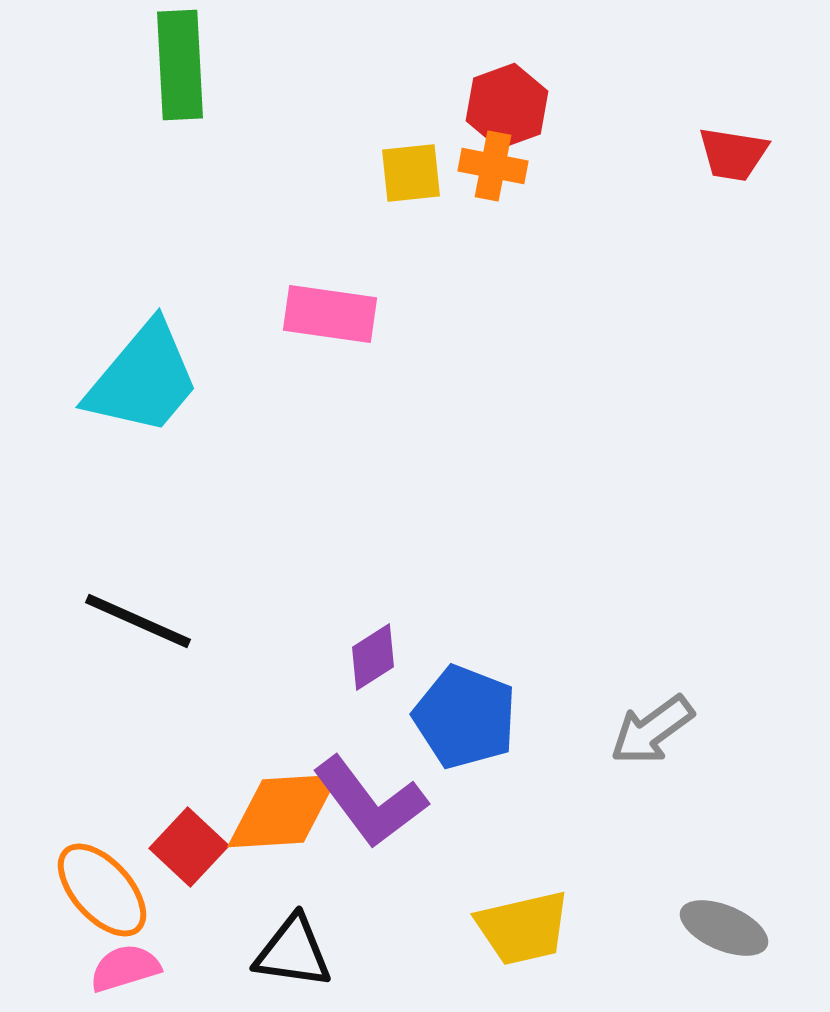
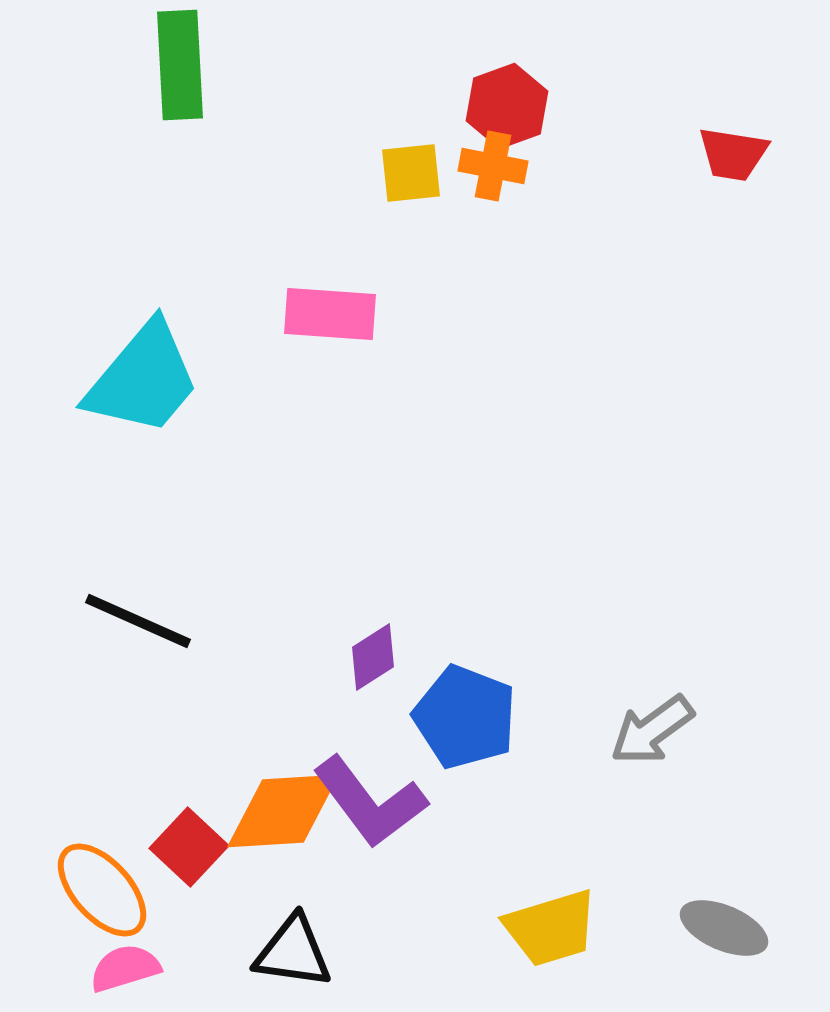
pink rectangle: rotated 4 degrees counterclockwise
yellow trapezoid: moved 28 px right; rotated 4 degrees counterclockwise
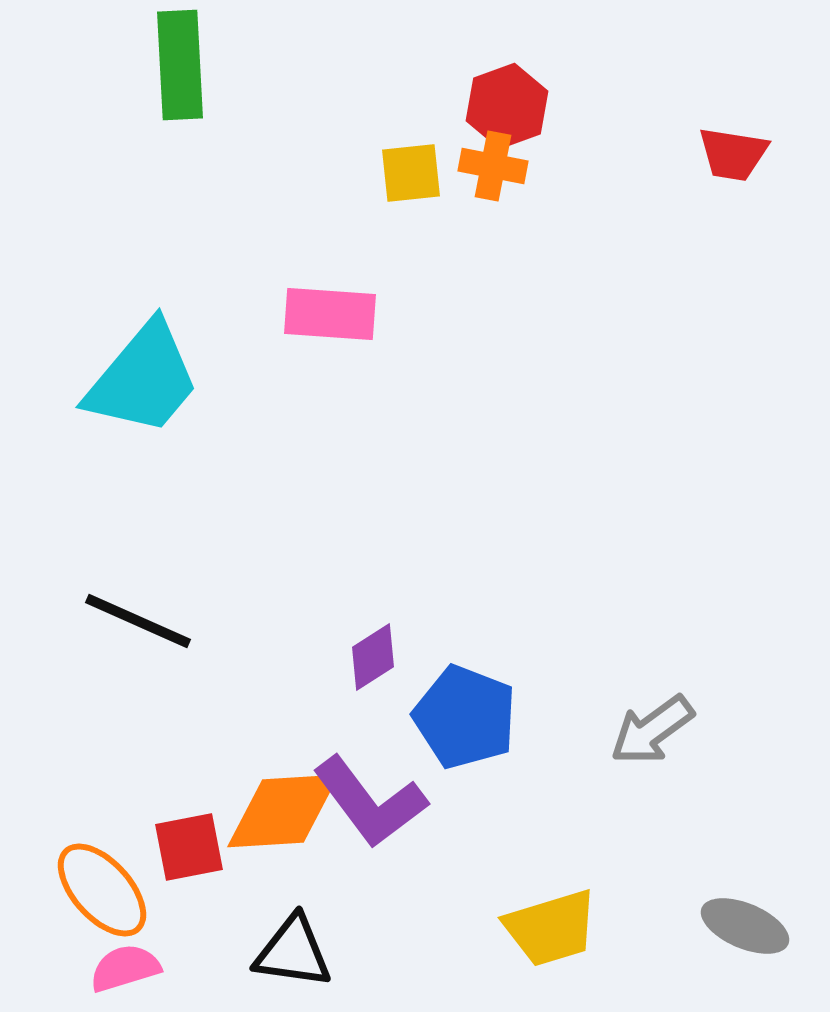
red square: rotated 36 degrees clockwise
gray ellipse: moved 21 px right, 2 px up
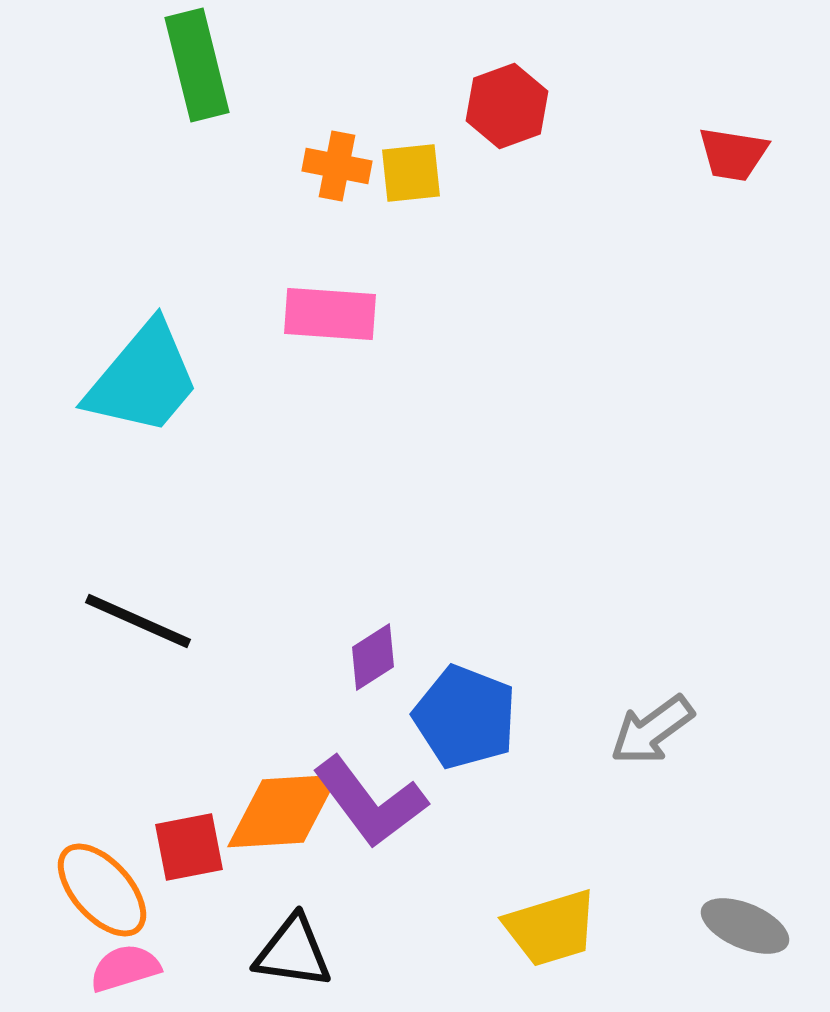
green rectangle: moved 17 px right; rotated 11 degrees counterclockwise
orange cross: moved 156 px left
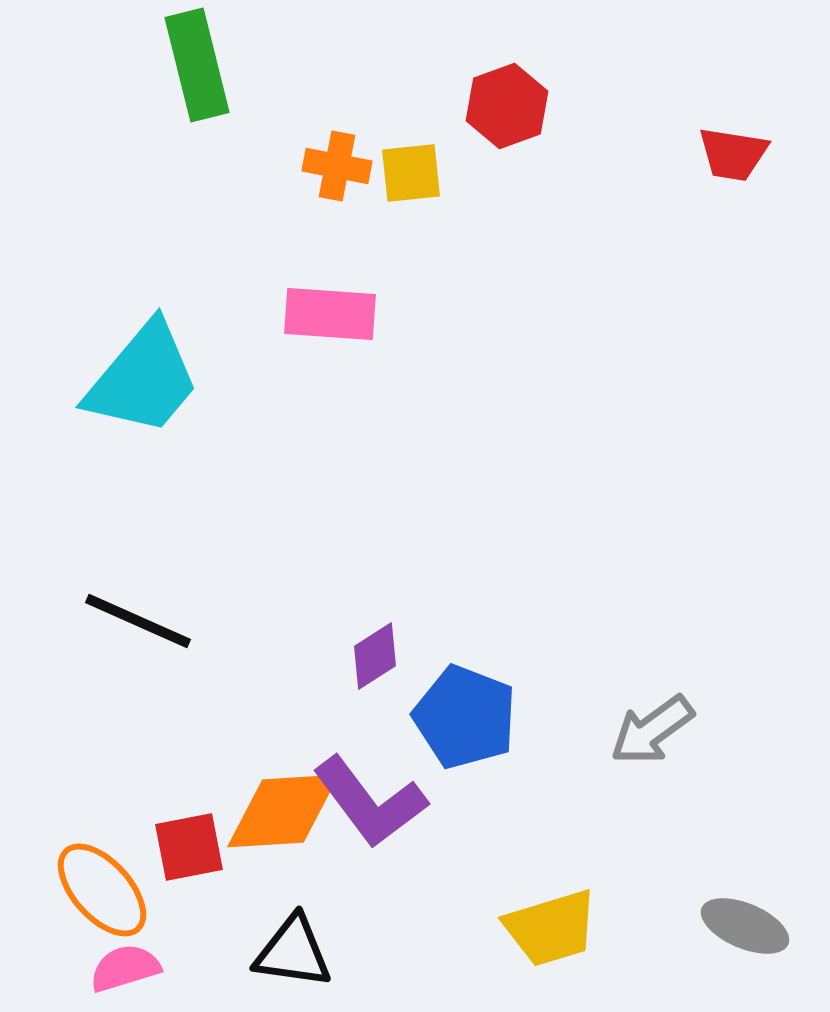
purple diamond: moved 2 px right, 1 px up
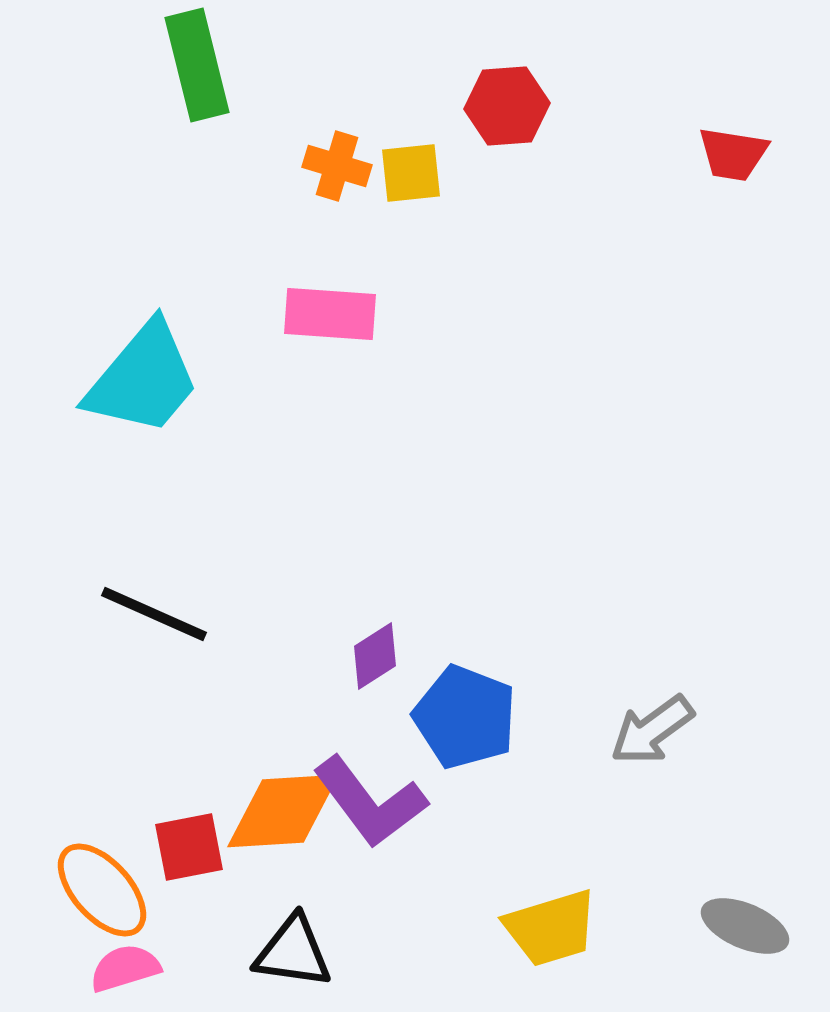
red hexagon: rotated 16 degrees clockwise
orange cross: rotated 6 degrees clockwise
black line: moved 16 px right, 7 px up
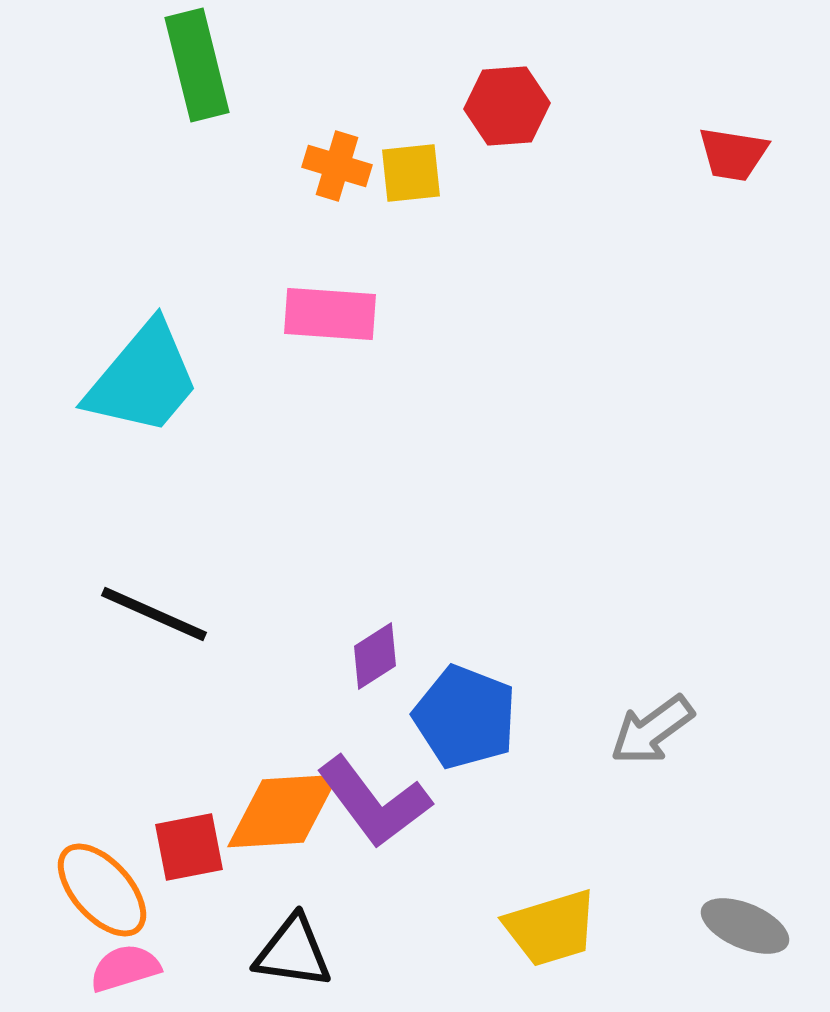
purple L-shape: moved 4 px right
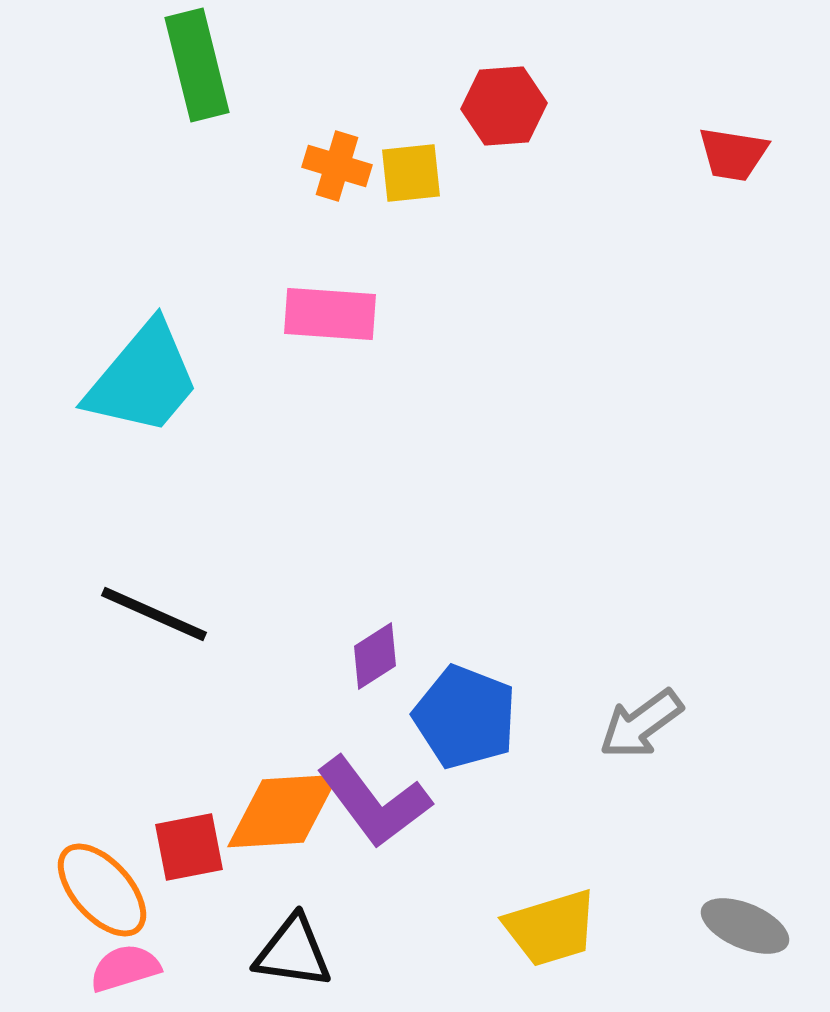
red hexagon: moved 3 px left
gray arrow: moved 11 px left, 6 px up
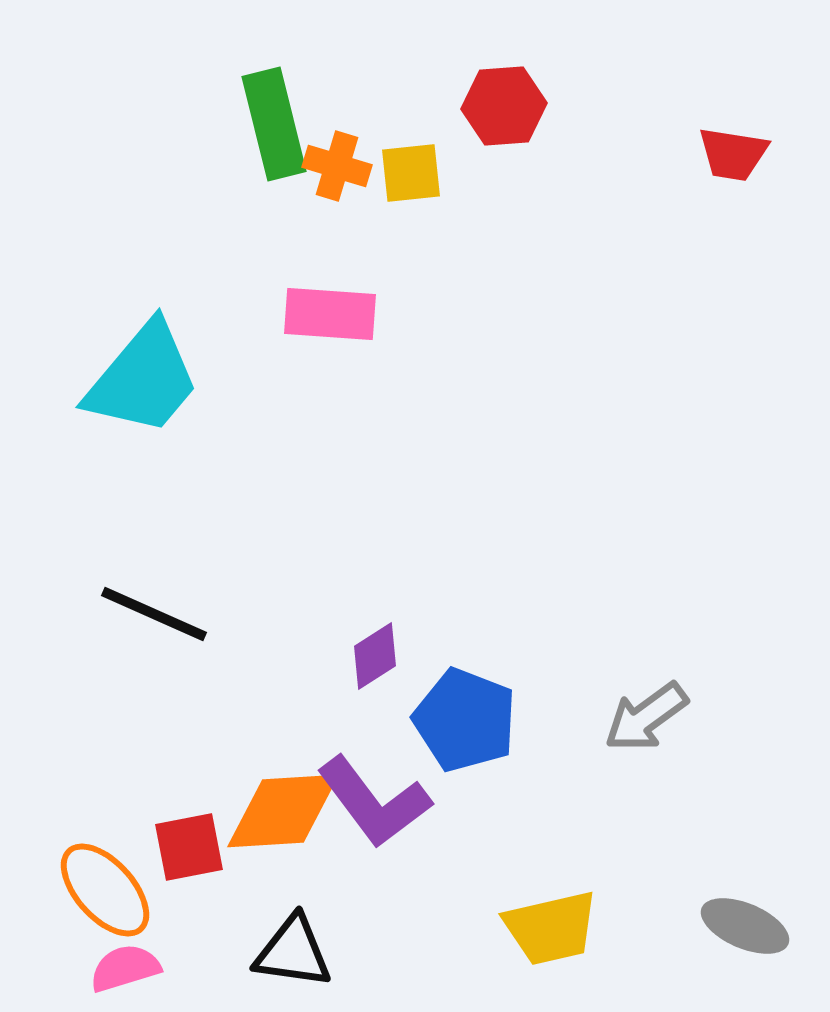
green rectangle: moved 77 px right, 59 px down
blue pentagon: moved 3 px down
gray arrow: moved 5 px right, 7 px up
orange ellipse: moved 3 px right
yellow trapezoid: rotated 4 degrees clockwise
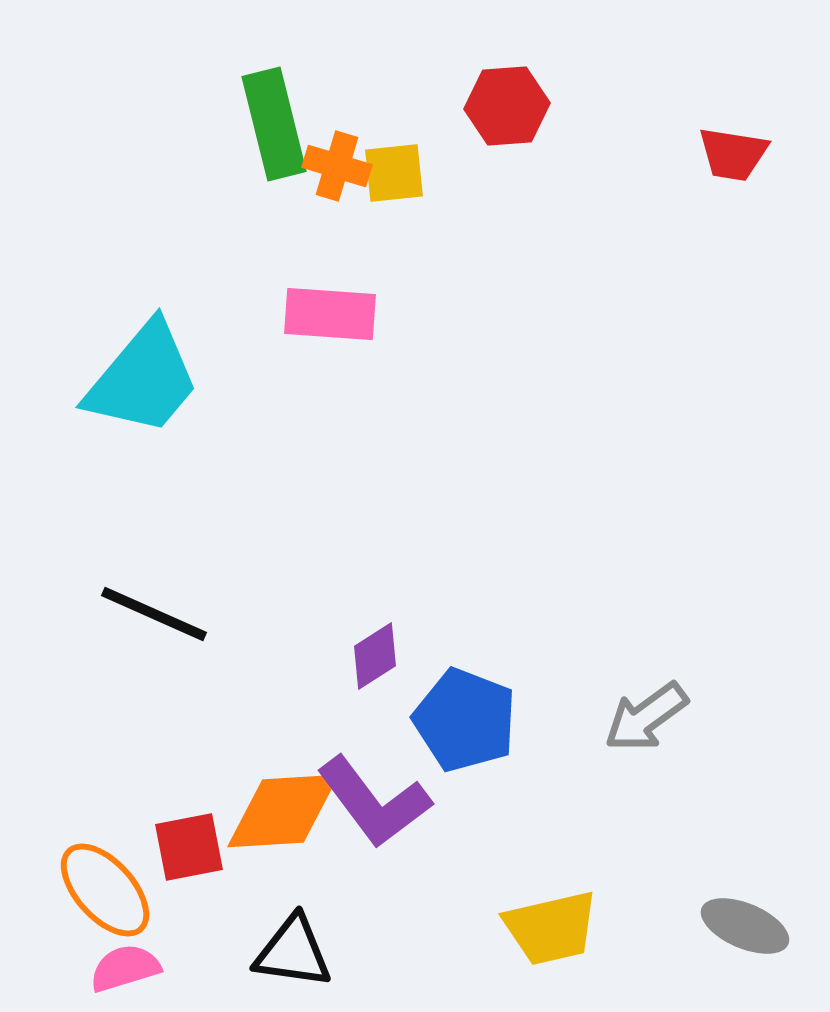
red hexagon: moved 3 px right
yellow square: moved 17 px left
